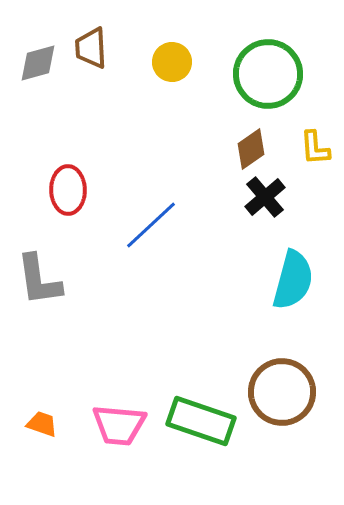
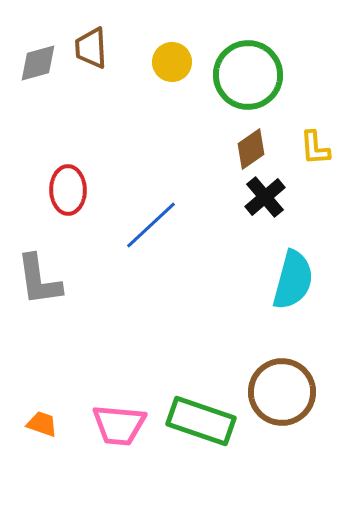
green circle: moved 20 px left, 1 px down
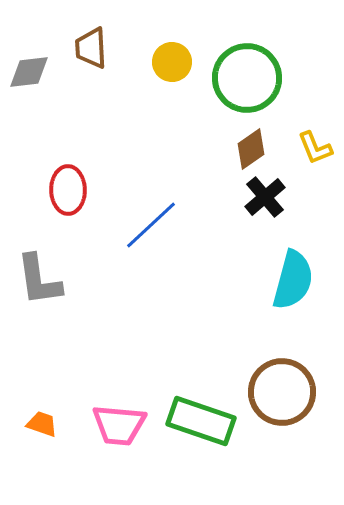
gray diamond: moved 9 px left, 9 px down; rotated 9 degrees clockwise
green circle: moved 1 px left, 3 px down
yellow L-shape: rotated 18 degrees counterclockwise
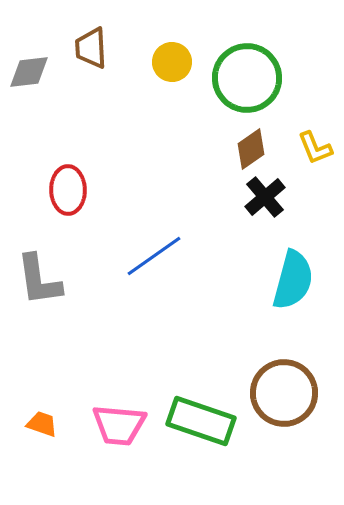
blue line: moved 3 px right, 31 px down; rotated 8 degrees clockwise
brown circle: moved 2 px right, 1 px down
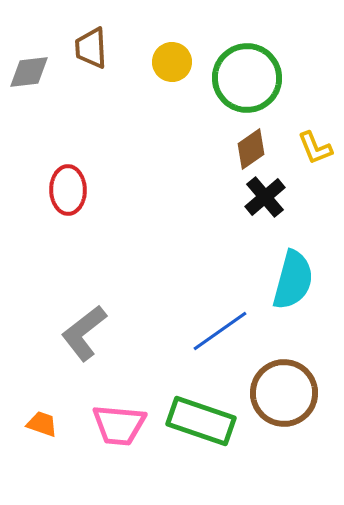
blue line: moved 66 px right, 75 px down
gray L-shape: moved 45 px right, 53 px down; rotated 60 degrees clockwise
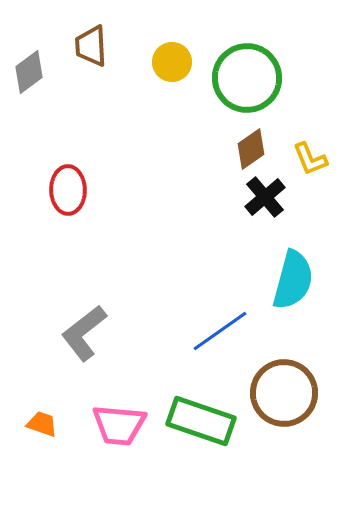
brown trapezoid: moved 2 px up
gray diamond: rotated 30 degrees counterclockwise
yellow L-shape: moved 5 px left, 11 px down
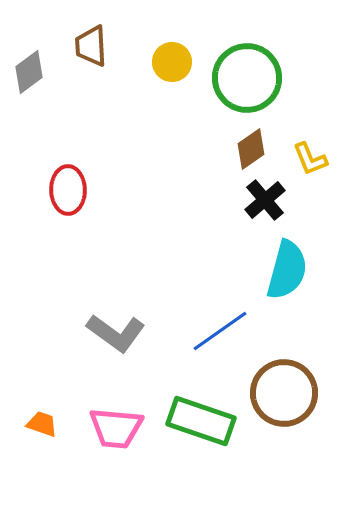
black cross: moved 3 px down
cyan semicircle: moved 6 px left, 10 px up
gray L-shape: moved 32 px right; rotated 106 degrees counterclockwise
pink trapezoid: moved 3 px left, 3 px down
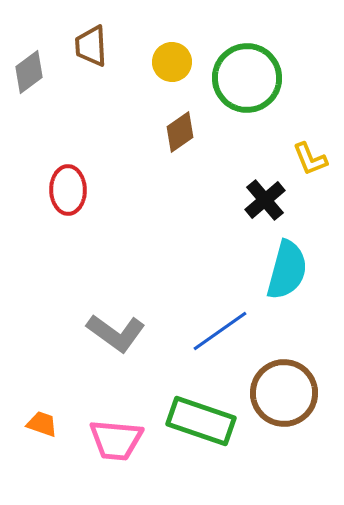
brown diamond: moved 71 px left, 17 px up
pink trapezoid: moved 12 px down
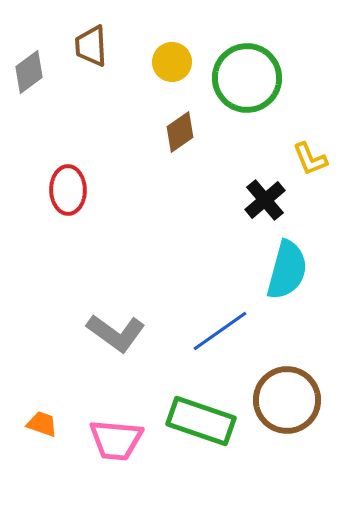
brown circle: moved 3 px right, 7 px down
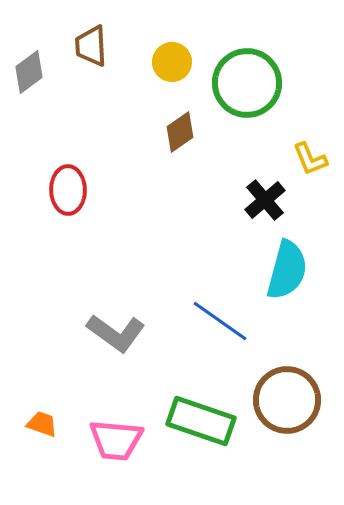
green circle: moved 5 px down
blue line: moved 10 px up; rotated 70 degrees clockwise
